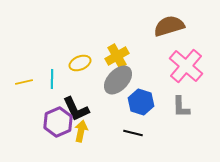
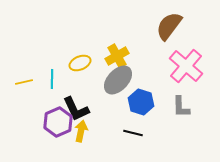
brown semicircle: rotated 36 degrees counterclockwise
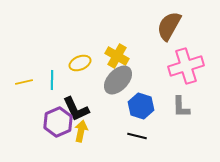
brown semicircle: rotated 8 degrees counterclockwise
yellow cross: rotated 30 degrees counterclockwise
pink cross: rotated 32 degrees clockwise
cyan line: moved 1 px down
blue hexagon: moved 4 px down
black line: moved 4 px right, 3 px down
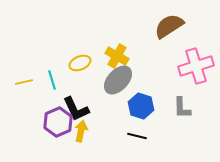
brown semicircle: rotated 28 degrees clockwise
pink cross: moved 10 px right
cyan line: rotated 18 degrees counterclockwise
gray L-shape: moved 1 px right, 1 px down
